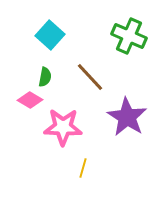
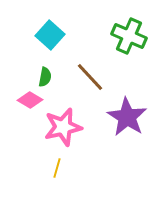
pink star: rotated 15 degrees counterclockwise
yellow line: moved 26 px left
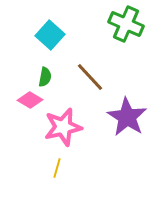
green cross: moved 3 px left, 12 px up
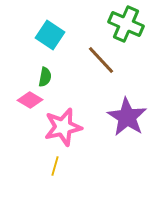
cyan square: rotated 8 degrees counterclockwise
brown line: moved 11 px right, 17 px up
yellow line: moved 2 px left, 2 px up
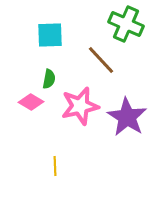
cyan square: rotated 36 degrees counterclockwise
green semicircle: moved 4 px right, 2 px down
pink diamond: moved 1 px right, 2 px down
pink star: moved 17 px right, 21 px up
yellow line: rotated 18 degrees counterclockwise
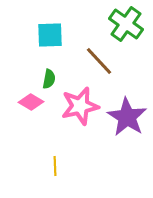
green cross: rotated 12 degrees clockwise
brown line: moved 2 px left, 1 px down
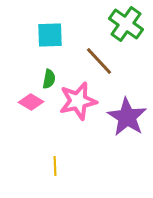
pink star: moved 2 px left, 5 px up
